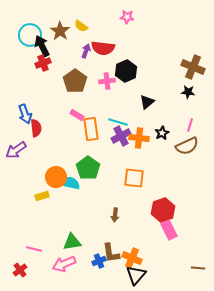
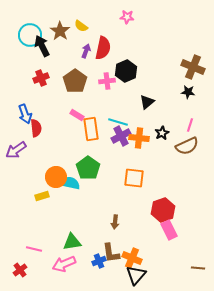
red semicircle at (103, 48): rotated 85 degrees counterclockwise
red cross at (43, 63): moved 2 px left, 15 px down
brown arrow at (115, 215): moved 7 px down
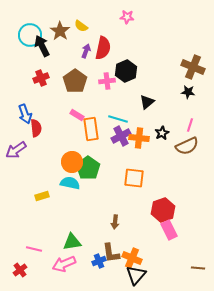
cyan line at (118, 122): moved 3 px up
orange circle at (56, 177): moved 16 px right, 15 px up
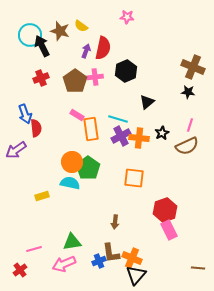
brown star at (60, 31): rotated 18 degrees counterclockwise
pink cross at (107, 81): moved 12 px left, 4 px up
red hexagon at (163, 210): moved 2 px right
pink line at (34, 249): rotated 28 degrees counterclockwise
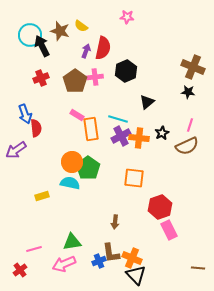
red hexagon at (165, 210): moved 5 px left, 3 px up
black triangle at (136, 275): rotated 25 degrees counterclockwise
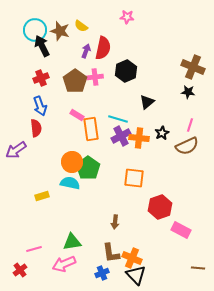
cyan circle at (30, 35): moved 5 px right, 5 px up
blue arrow at (25, 114): moved 15 px right, 8 px up
pink rectangle at (169, 230): moved 12 px right; rotated 36 degrees counterclockwise
blue cross at (99, 261): moved 3 px right, 12 px down
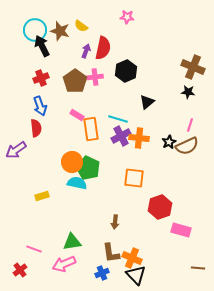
black star at (162, 133): moved 7 px right, 9 px down
green pentagon at (88, 168): rotated 10 degrees counterclockwise
cyan semicircle at (70, 183): moved 7 px right
pink rectangle at (181, 230): rotated 12 degrees counterclockwise
pink line at (34, 249): rotated 35 degrees clockwise
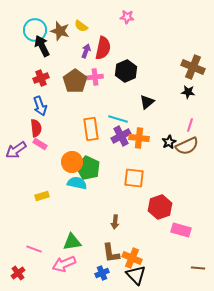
pink rectangle at (77, 115): moved 37 px left, 29 px down
red cross at (20, 270): moved 2 px left, 3 px down
